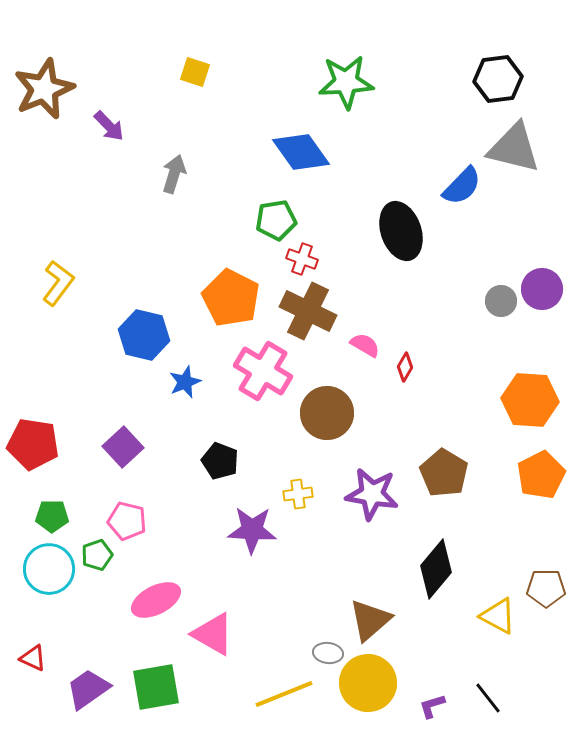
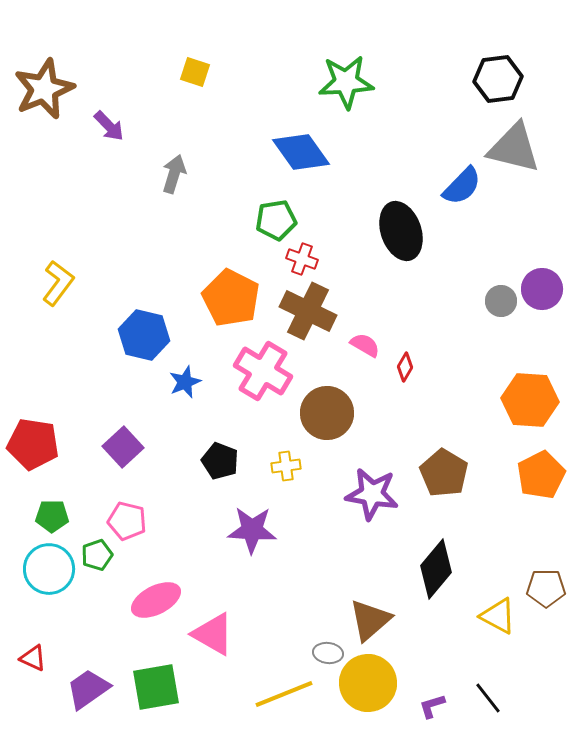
yellow cross at (298, 494): moved 12 px left, 28 px up
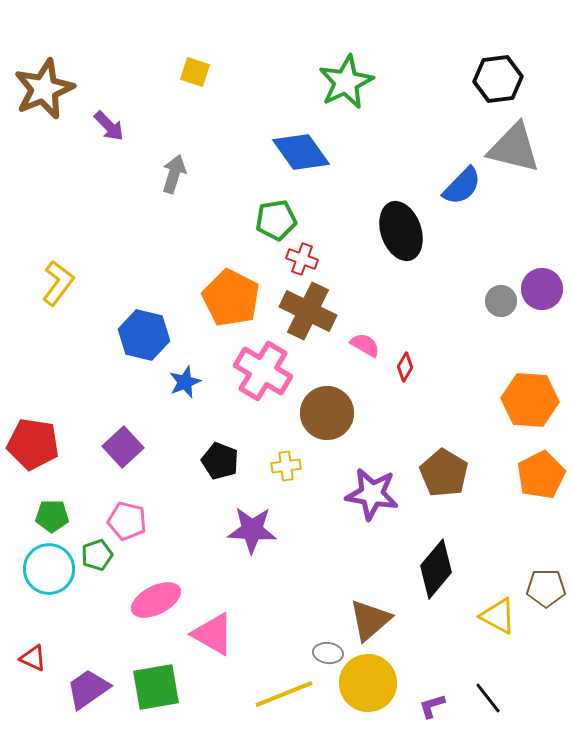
green star at (346, 82): rotated 22 degrees counterclockwise
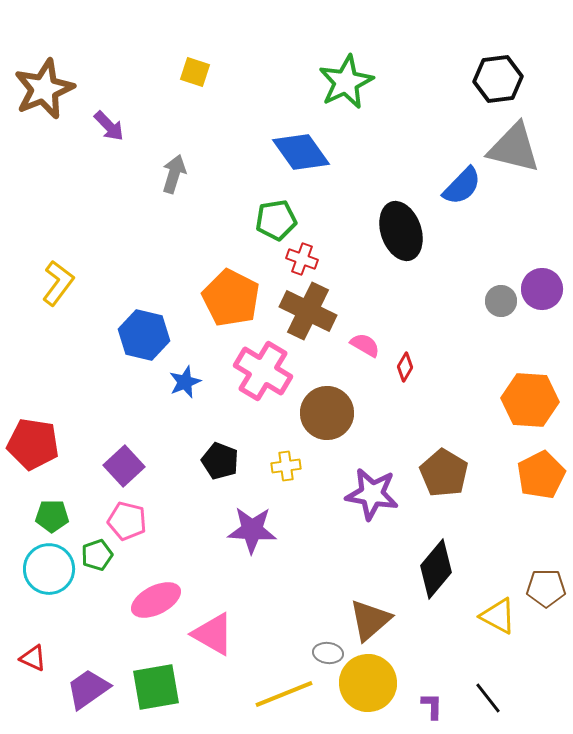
purple square at (123, 447): moved 1 px right, 19 px down
purple L-shape at (432, 706): rotated 108 degrees clockwise
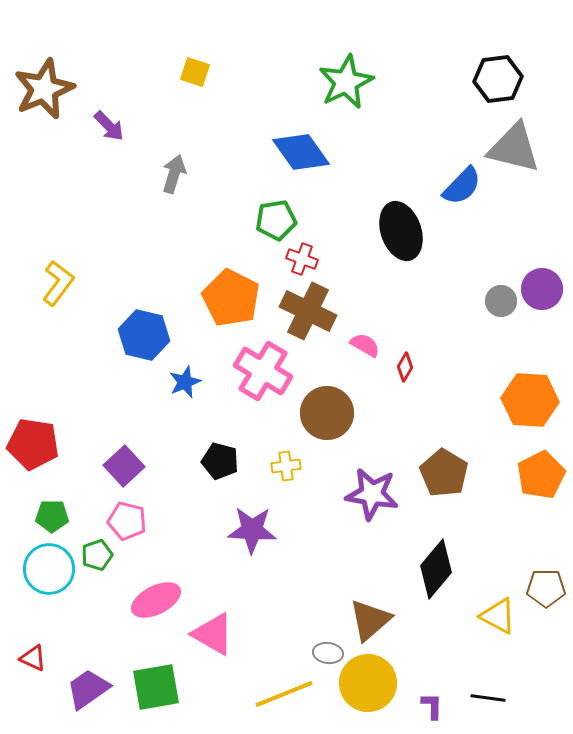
black pentagon at (220, 461): rotated 6 degrees counterclockwise
black line at (488, 698): rotated 44 degrees counterclockwise
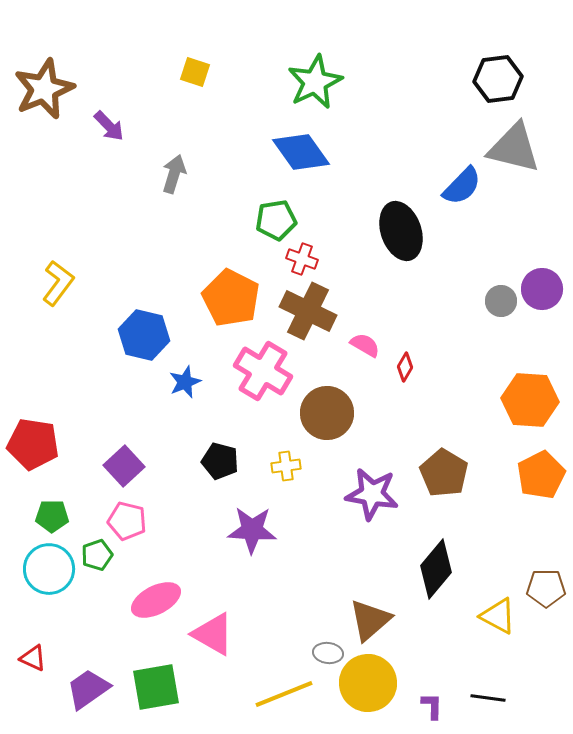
green star at (346, 82): moved 31 px left
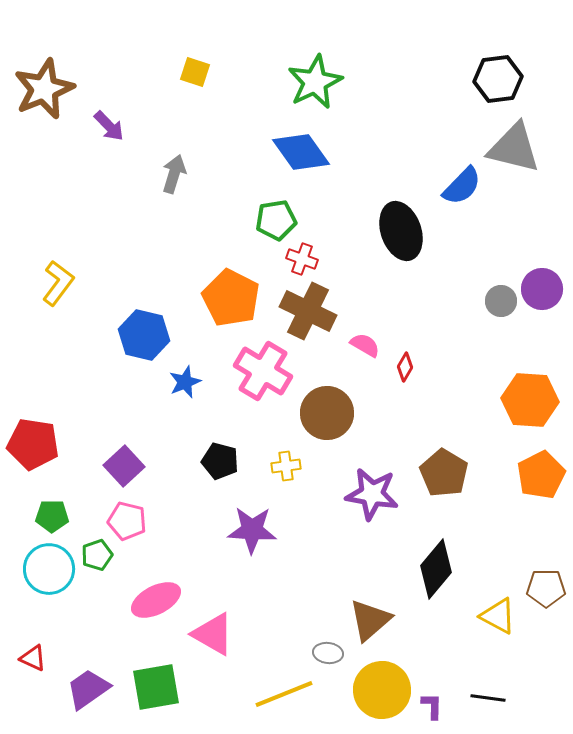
yellow circle at (368, 683): moved 14 px right, 7 px down
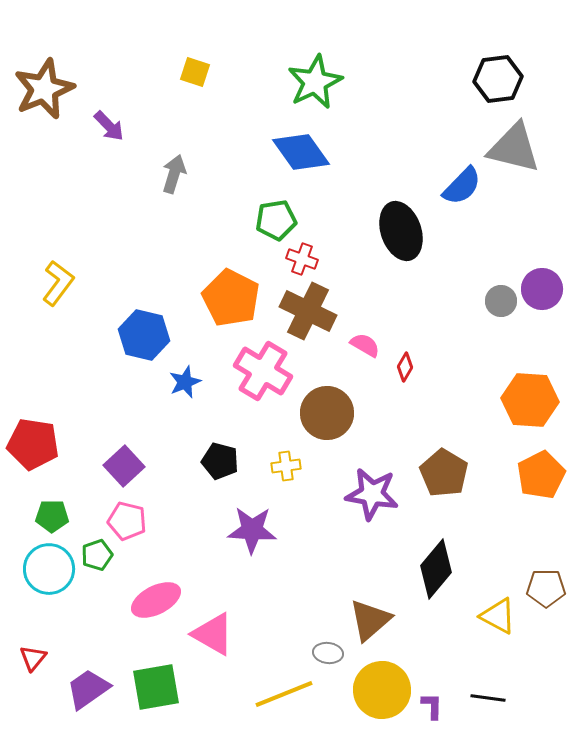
red triangle at (33, 658): rotated 44 degrees clockwise
